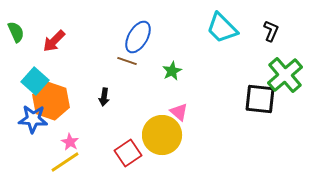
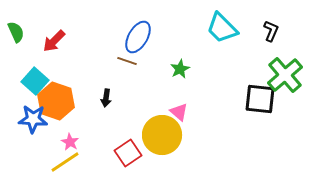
green star: moved 8 px right, 2 px up
black arrow: moved 2 px right, 1 px down
orange hexagon: moved 5 px right
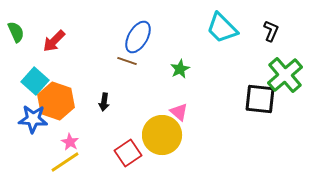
black arrow: moved 2 px left, 4 px down
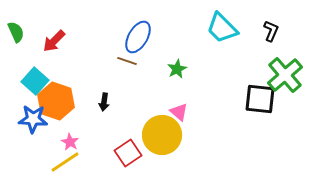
green star: moved 3 px left
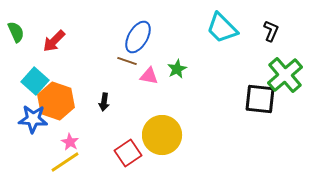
pink triangle: moved 30 px left, 36 px up; rotated 30 degrees counterclockwise
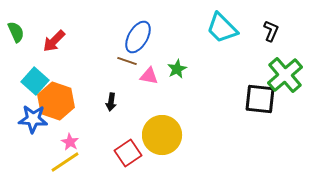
black arrow: moved 7 px right
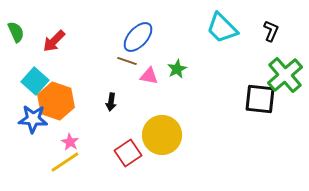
blue ellipse: rotated 12 degrees clockwise
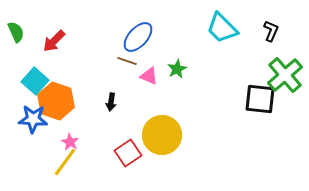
pink triangle: rotated 12 degrees clockwise
yellow line: rotated 20 degrees counterclockwise
